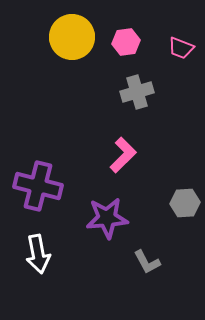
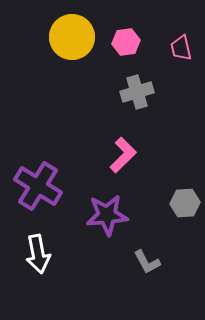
pink trapezoid: rotated 56 degrees clockwise
purple cross: rotated 18 degrees clockwise
purple star: moved 3 px up
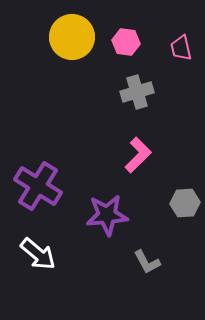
pink hexagon: rotated 16 degrees clockwise
pink L-shape: moved 15 px right
white arrow: rotated 39 degrees counterclockwise
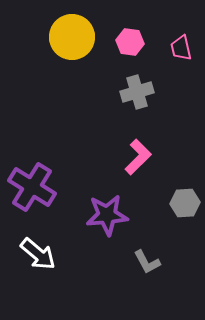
pink hexagon: moved 4 px right
pink L-shape: moved 2 px down
purple cross: moved 6 px left, 1 px down
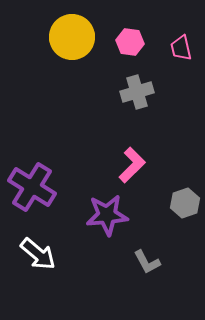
pink L-shape: moved 6 px left, 8 px down
gray hexagon: rotated 16 degrees counterclockwise
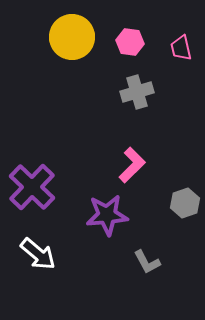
purple cross: rotated 12 degrees clockwise
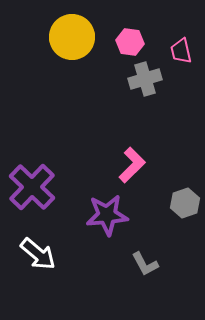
pink trapezoid: moved 3 px down
gray cross: moved 8 px right, 13 px up
gray L-shape: moved 2 px left, 2 px down
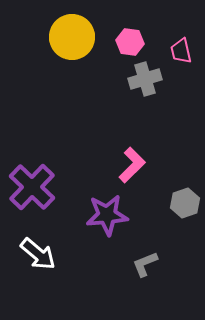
gray L-shape: rotated 96 degrees clockwise
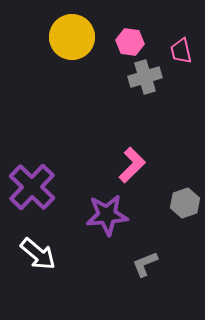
gray cross: moved 2 px up
